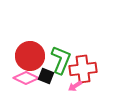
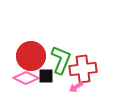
red circle: moved 1 px right
black square: rotated 21 degrees counterclockwise
pink arrow: moved 1 px right, 1 px down
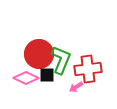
red circle: moved 8 px right, 2 px up
red cross: moved 5 px right
black square: moved 1 px right, 1 px up
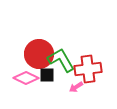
green L-shape: rotated 52 degrees counterclockwise
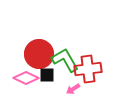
green L-shape: moved 4 px right
pink arrow: moved 3 px left, 2 px down
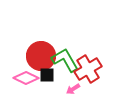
red circle: moved 2 px right, 2 px down
red cross: rotated 24 degrees counterclockwise
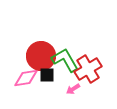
pink diamond: rotated 35 degrees counterclockwise
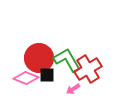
red circle: moved 2 px left, 2 px down
green L-shape: moved 2 px right
pink diamond: rotated 30 degrees clockwise
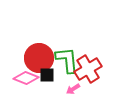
green L-shape: rotated 24 degrees clockwise
